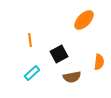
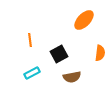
orange semicircle: moved 1 px right, 9 px up
cyan rectangle: rotated 14 degrees clockwise
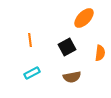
orange ellipse: moved 2 px up
black square: moved 8 px right, 7 px up
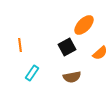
orange ellipse: moved 7 px down
orange line: moved 10 px left, 5 px down
orange semicircle: rotated 42 degrees clockwise
cyan rectangle: rotated 28 degrees counterclockwise
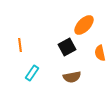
orange semicircle: rotated 119 degrees clockwise
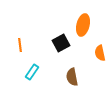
orange ellipse: moved 1 px left; rotated 30 degrees counterclockwise
black square: moved 6 px left, 4 px up
cyan rectangle: moved 1 px up
brown semicircle: rotated 90 degrees clockwise
